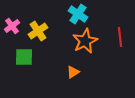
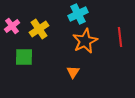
cyan cross: rotated 30 degrees clockwise
yellow cross: moved 1 px right, 2 px up
orange triangle: rotated 24 degrees counterclockwise
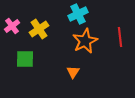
green square: moved 1 px right, 2 px down
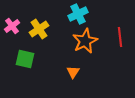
green square: rotated 12 degrees clockwise
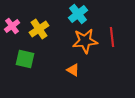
cyan cross: rotated 12 degrees counterclockwise
red line: moved 8 px left
orange star: rotated 20 degrees clockwise
orange triangle: moved 2 px up; rotated 32 degrees counterclockwise
